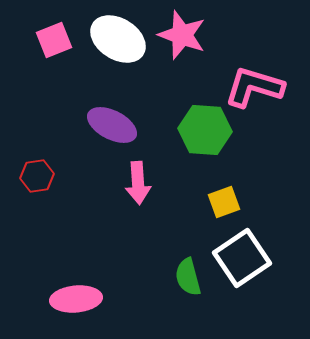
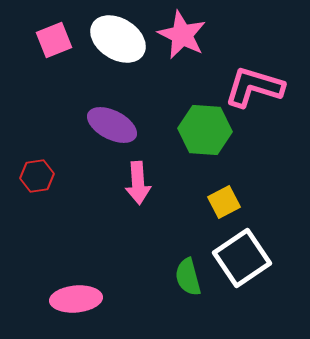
pink star: rotated 6 degrees clockwise
yellow square: rotated 8 degrees counterclockwise
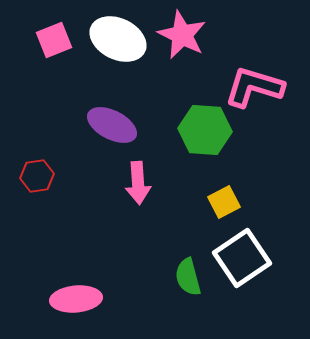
white ellipse: rotated 6 degrees counterclockwise
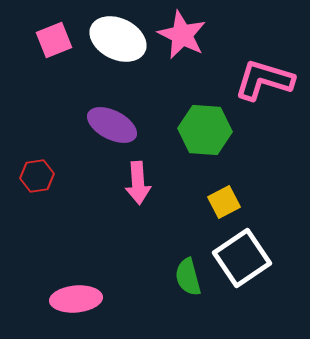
pink L-shape: moved 10 px right, 7 px up
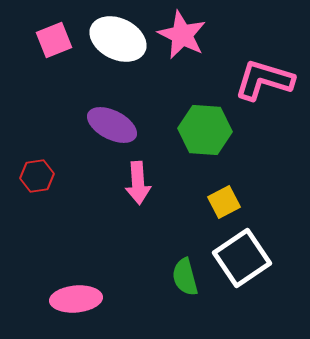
green semicircle: moved 3 px left
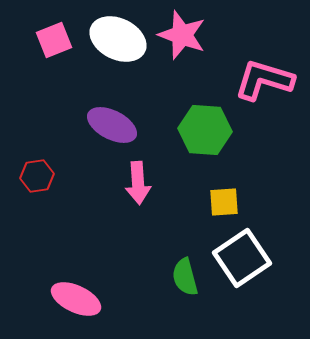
pink star: rotated 6 degrees counterclockwise
yellow square: rotated 24 degrees clockwise
pink ellipse: rotated 30 degrees clockwise
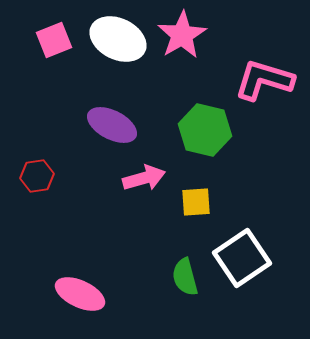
pink star: rotated 21 degrees clockwise
green hexagon: rotated 9 degrees clockwise
pink arrow: moved 6 px right, 5 px up; rotated 102 degrees counterclockwise
yellow square: moved 28 px left
pink ellipse: moved 4 px right, 5 px up
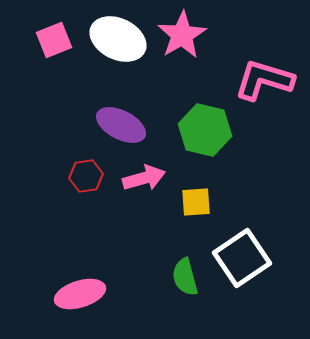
purple ellipse: moved 9 px right
red hexagon: moved 49 px right
pink ellipse: rotated 42 degrees counterclockwise
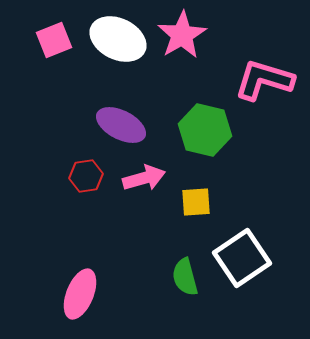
pink ellipse: rotated 51 degrees counterclockwise
